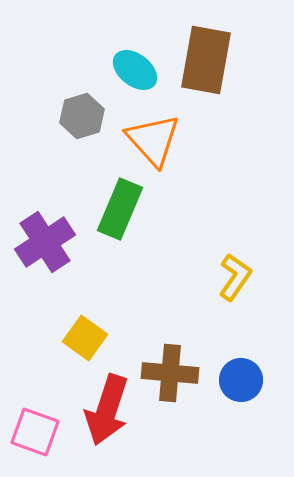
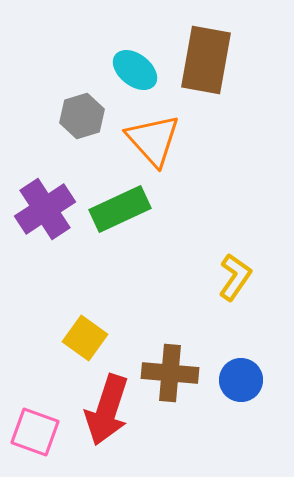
green rectangle: rotated 42 degrees clockwise
purple cross: moved 33 px up
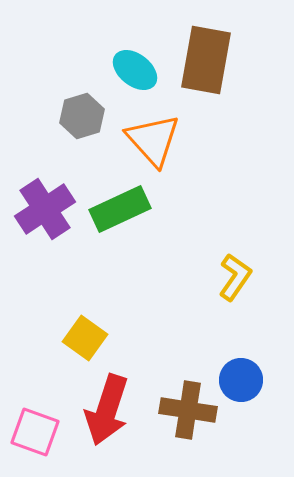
brown cross: moved 18 px right, 37 px down; rotated 4 degrees clockwise
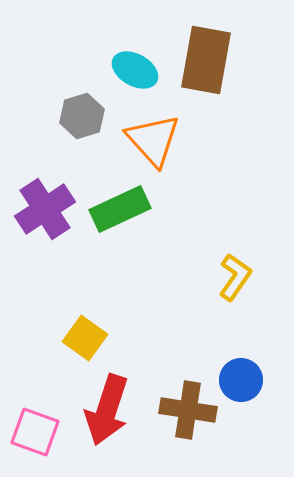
cyan ellipse: rotated 9 degrees counterclockwise
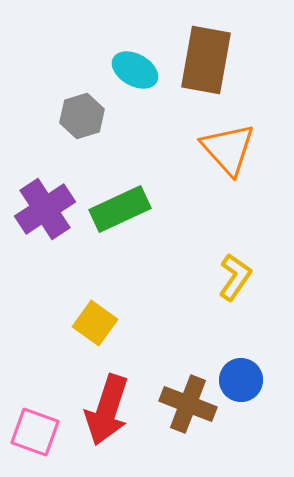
orange triangle: moved 75 px right, 9 px down
yellow square: moved 10 px right, 15 px up
brown cross: moved 6 px up; rotated 12 degrees clockwise
